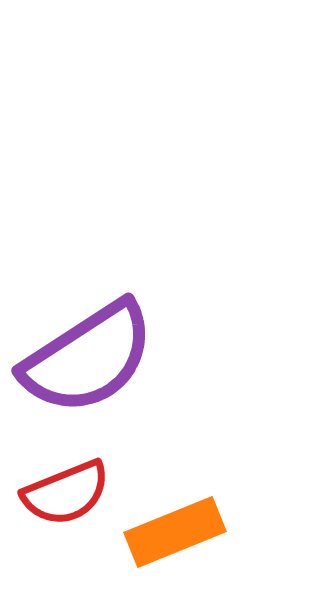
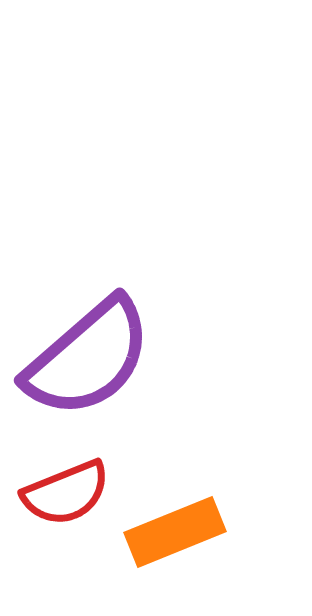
purple semicircle: rotated 8 degrees counterclockwise
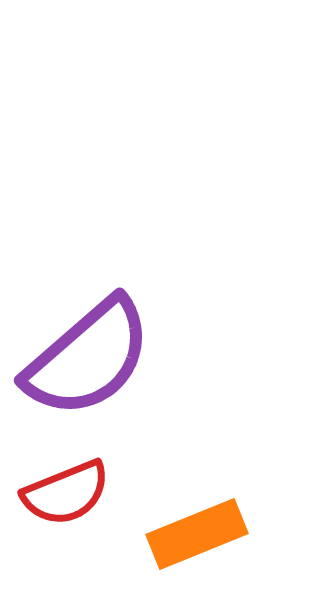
orange rectangle: moved 22 px right, 2 px down
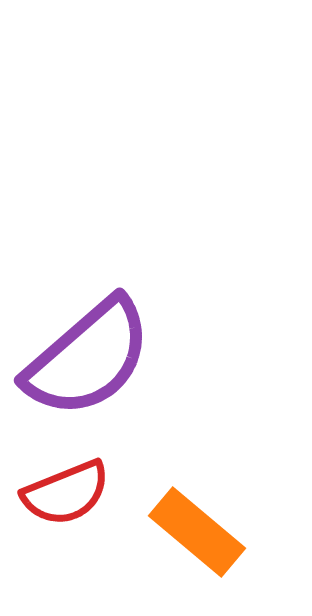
orange rectangle: moved 2 px up; rotated 62 degrees clockwise
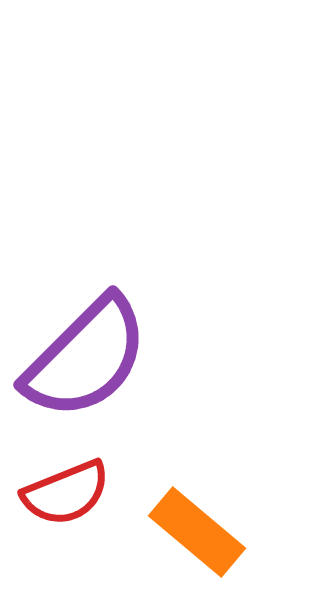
purple semicircle: moved 2 px left; rotated 4 degrees counterclockwise
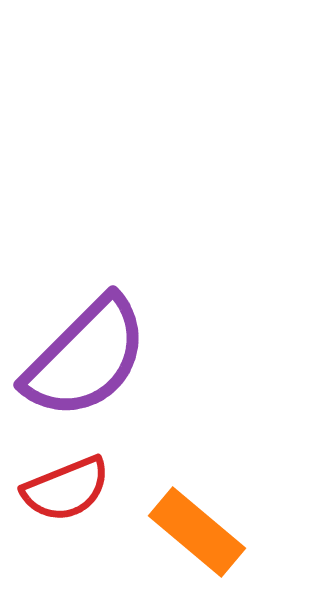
red semicircle: moved 4 px up
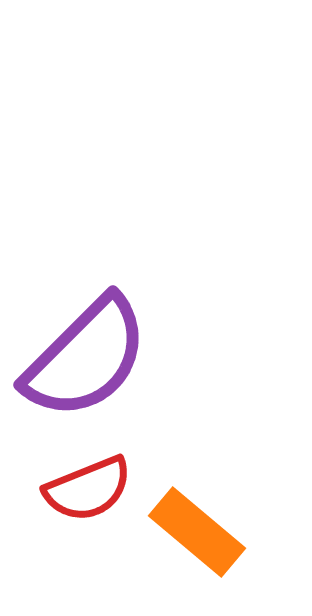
red semicircle: moved 22 px right
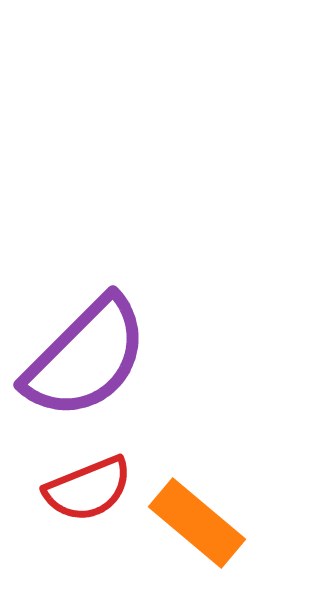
orange rectangle: moved 9 px up
